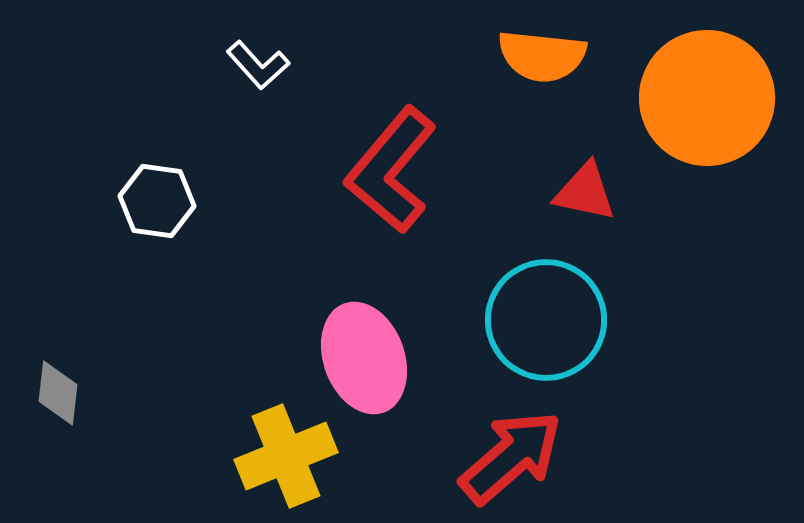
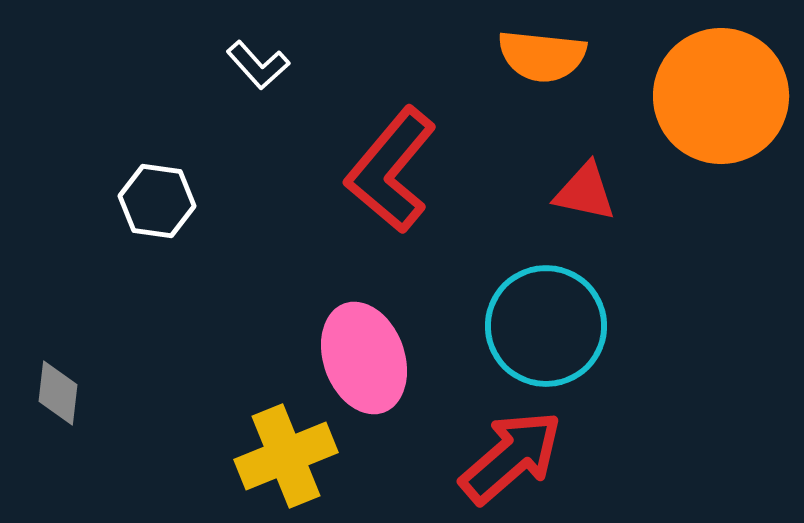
orange circle: moved 14 px right, 2 px up
cyan circle: moved 6 px down
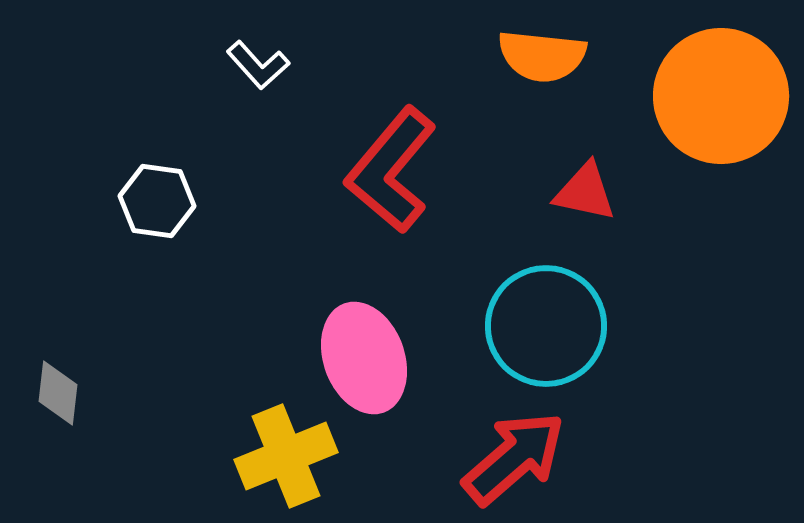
red arrow: moved 3 px right, 1 px down
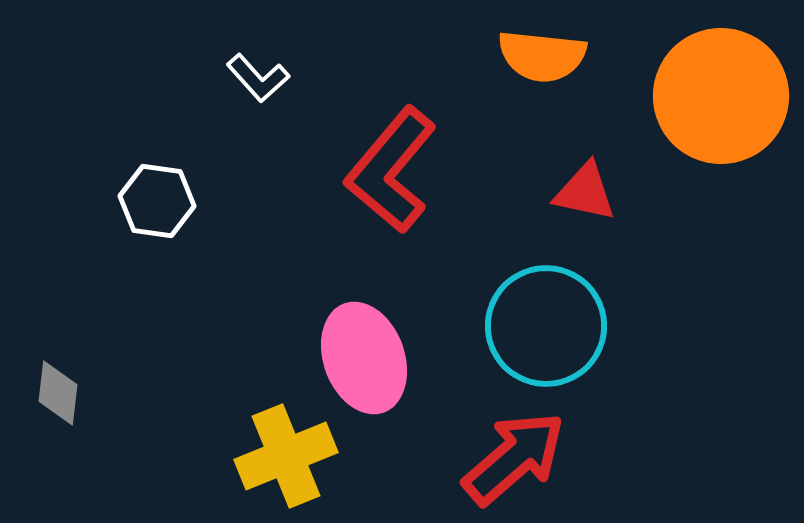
white L-shape: moved 13 px down
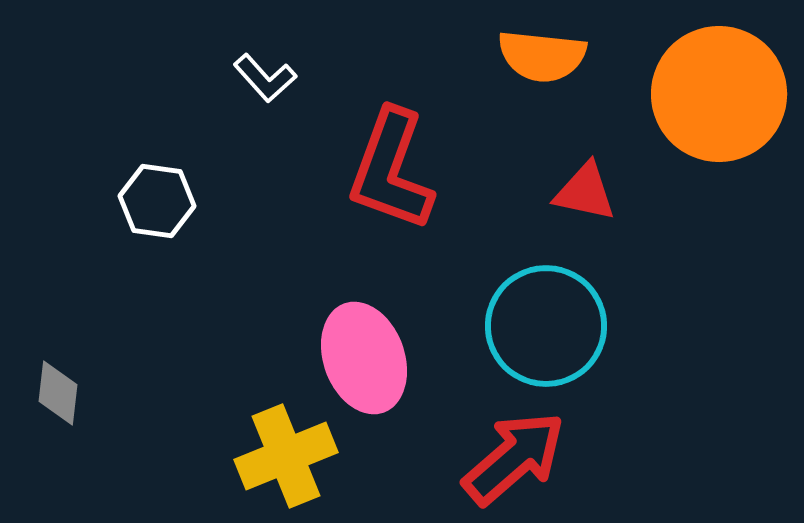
white L-shape: moved 7 px right
orange circle: moved 2 px left, 2 px up
red L-shape: rotated 20 degrees counterclockwise
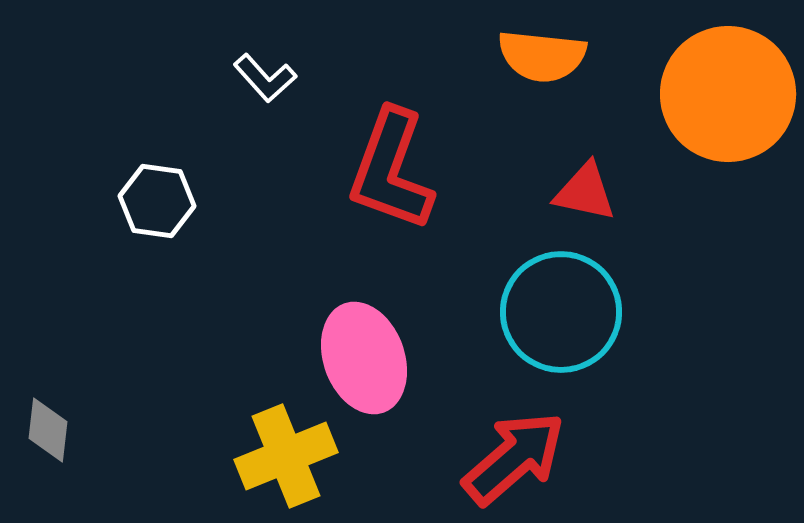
orange circle: moved 9 px right
cyan circle: moved 15 px right, 14 px up
gray diamond: moved 10 px left, 37 px down
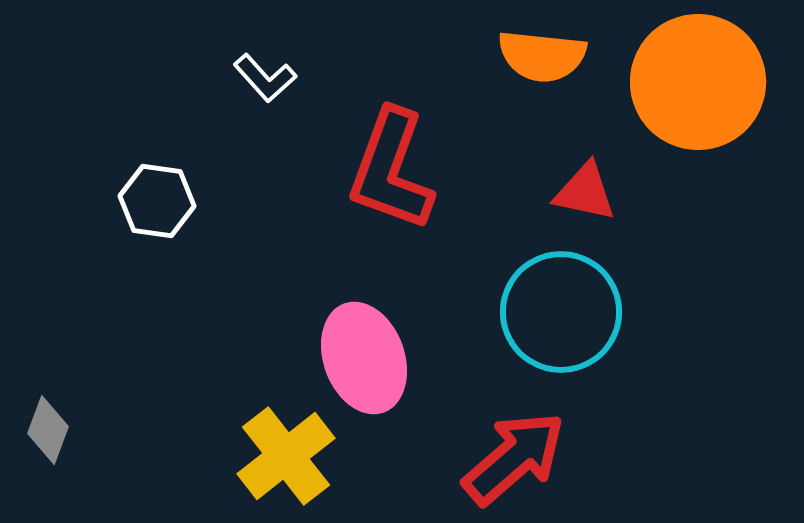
orange circle: moved 30 px left, 12 px up
gray diamond: rotated 14 degrees clockwise
yellow cross: rotated 16 degrees counterclockwise
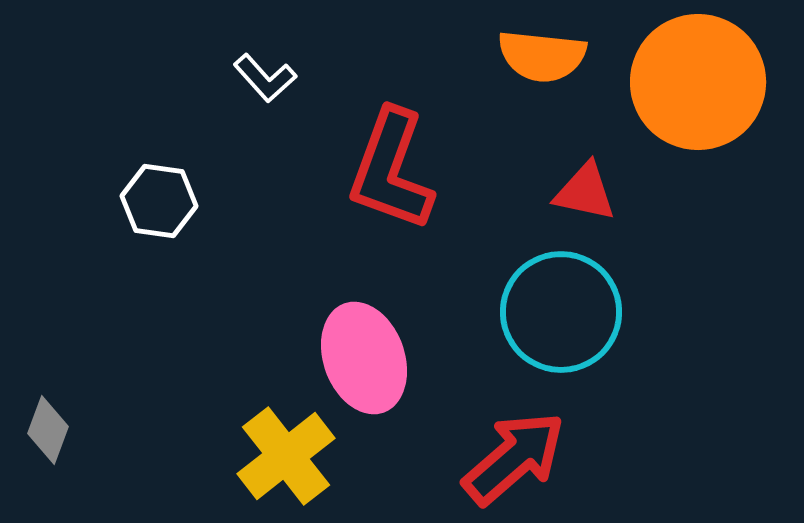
white hexagon: moved 2 px right
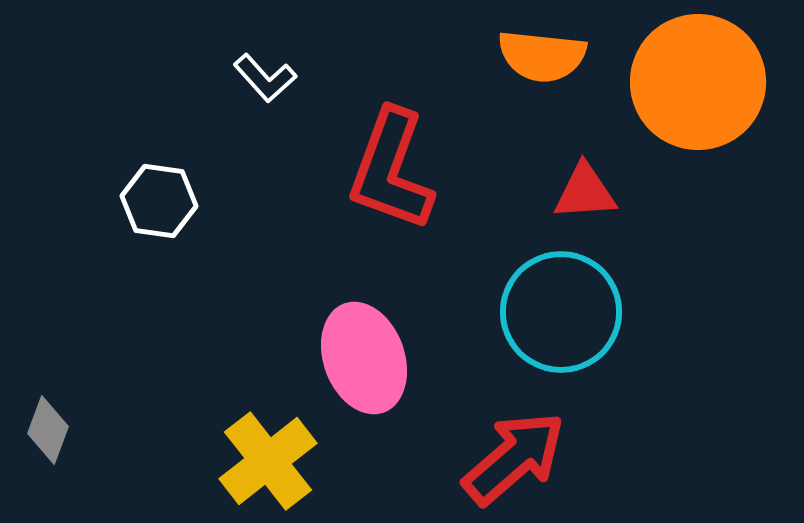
red triangle: rotated 16 degrees counterclockwise
yellow cross: moved 18 px left, 5 px down
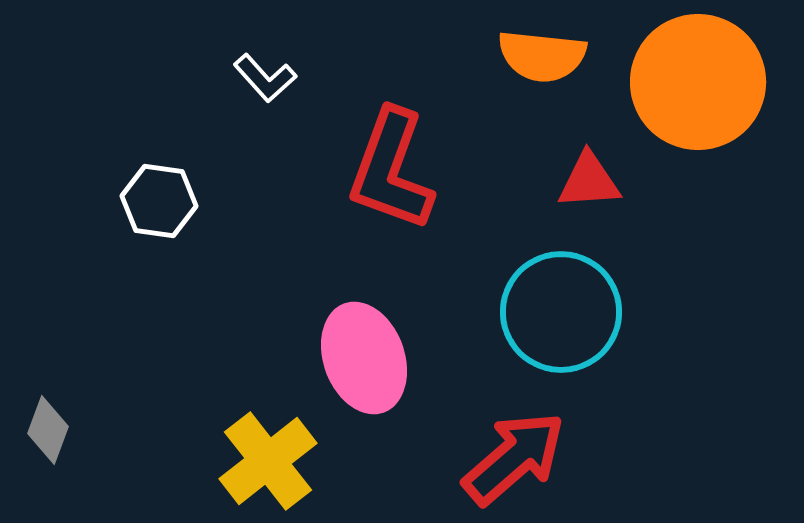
red triangle: moved 4 px right, 11 px up
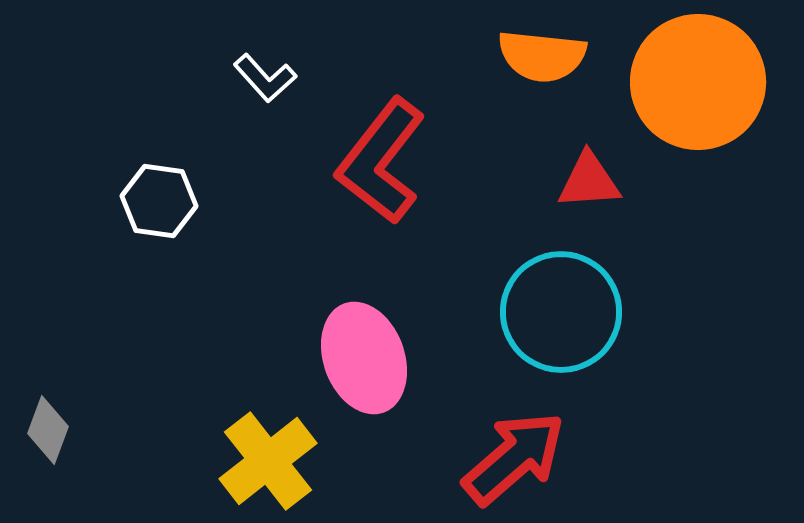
red L-shape: moved 10 px left, 9 px up; rotated 18 degrees clockwise
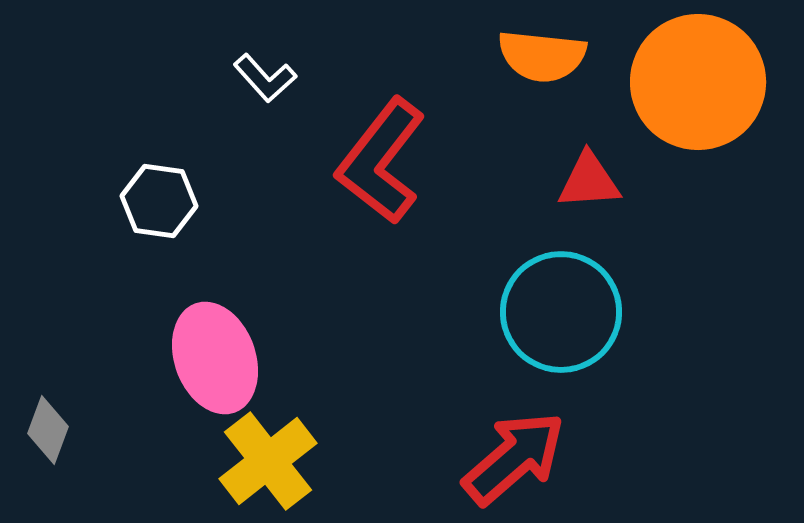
pink ellipse: moved 149 px left
